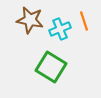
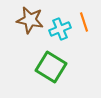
orange line: moved 1 px down
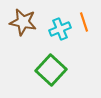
brown star: moved 7 px left, 2 px down
green square: moved 3 px down; rotated 12 degrees clockwise
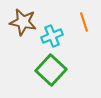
cyan cross: moved 8 px left, 7 px down
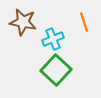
cyan cross: moved 1 px right, 3 px down
green square: moved 5 px right
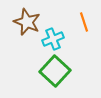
brown star: moved 4 px right; rotated 12 degrees clockwise
green square: moved 1 px left, 1 px down
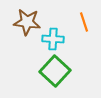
brown star: rotated 16 degrees counterclockwise
cyan cross: rotated 25 degrees clockwise
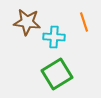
cyan cross: moved 1 px right, 2 px up
green square: moved 2 px right, 3 px down; rotated 16 degrees clockwise
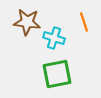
cyan cross: moved 1 px down; rotated 15 degrees clockwise
green square: rotated 20 degrees clockwise
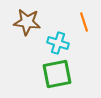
cyan cross: moved 4 px right, 5 px down
